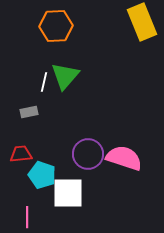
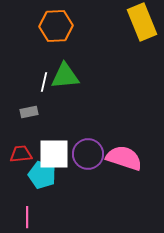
green triangle: rotated 44 degrees clockwise
white square: moved 14 px left, 39 px up
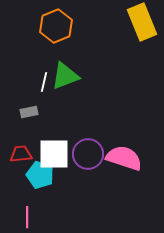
orange hexagon: rotated 20 degrees counterclockwise
green triangle: rotated 16 degrees counterclockwise
cyan pentagon: moved 2 px left
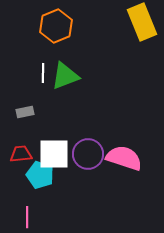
white line: moved 1 px left, 9 px up; rotated 12 degrees counterclockwise
gray rectangle: moved 4 px left
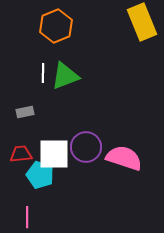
purple circle: moved 2 px left, 7 px up
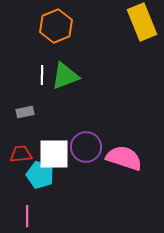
white line: moved 1 px left, 2 px down
pink line: moved 1 px up
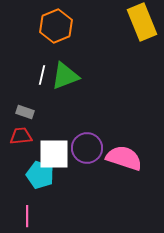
white line: rotated 12 degrees clockwise
gray rectangle: rotated 30 degrees clockwise
purple circle: moved 1 px right, 1 px down
red trapezoid: moved 18 px up
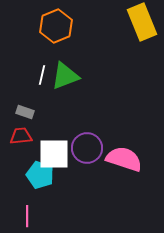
pink semicircle: moved 1 px down
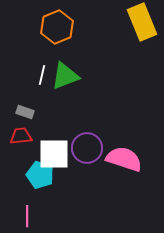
orange hexagon: moved 1 px right, 1 px down
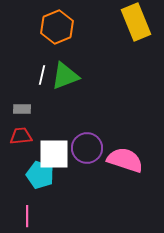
yellow rectangle: moved 6 px left
gray rectangle: moved 3 px left, 3 px up; rotated 18 degrees counterclockwise
pink semicircle: moved 1 px right, 1 px down
